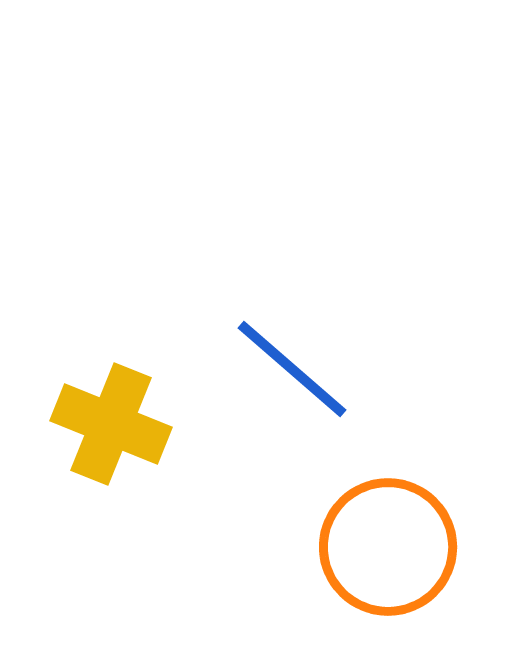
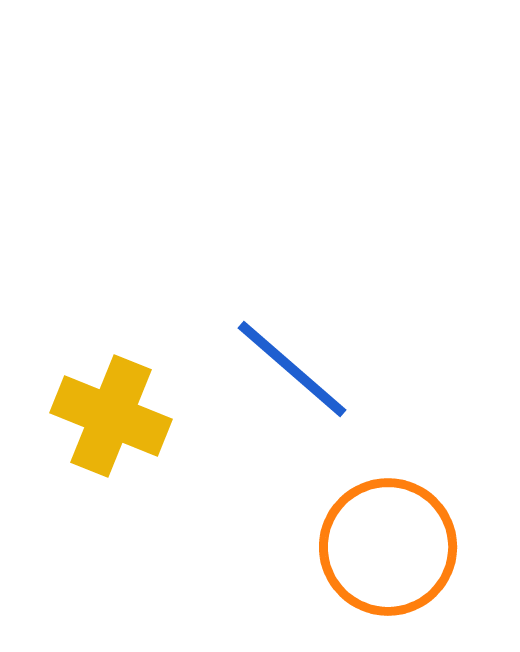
yellow cross: moved 8 px up
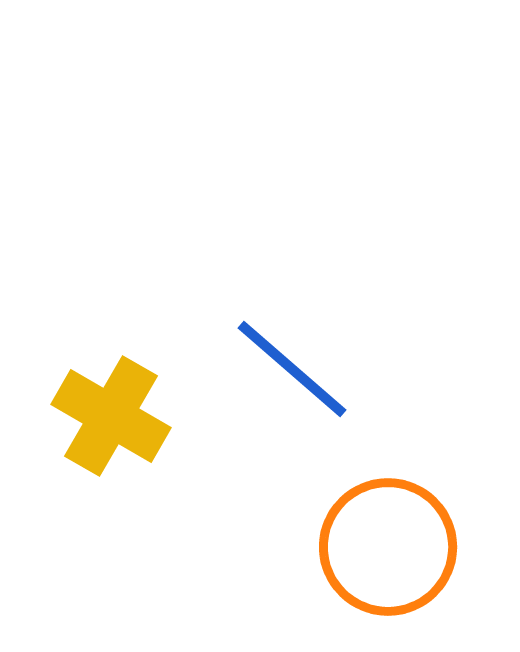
yellow cross: rotated 8 degrees clockwise
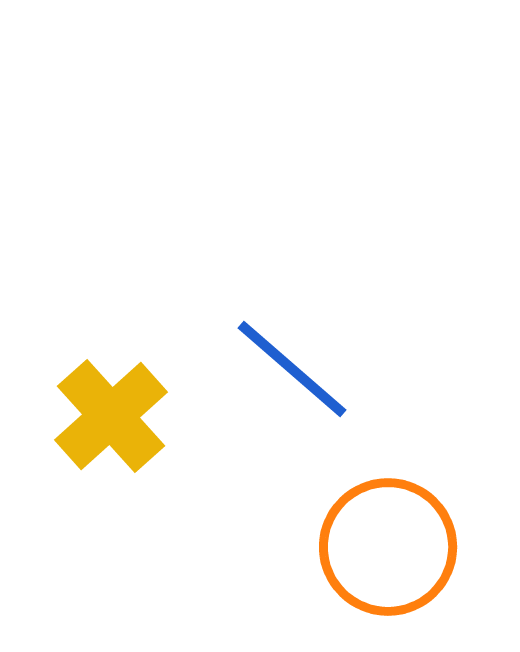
yellow cross: rotated 18 degrees clockwise
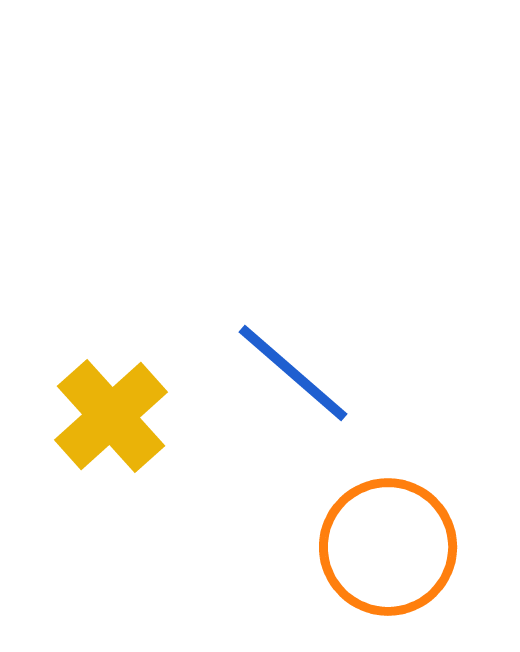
blue line: moved 1 px right, 4 px down
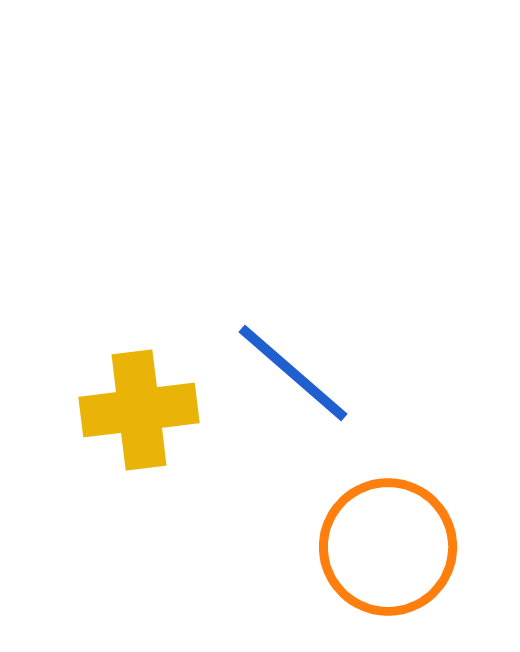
yellow cross: moved 28 px right, 6 px up; rotated 35 degrees clockwise
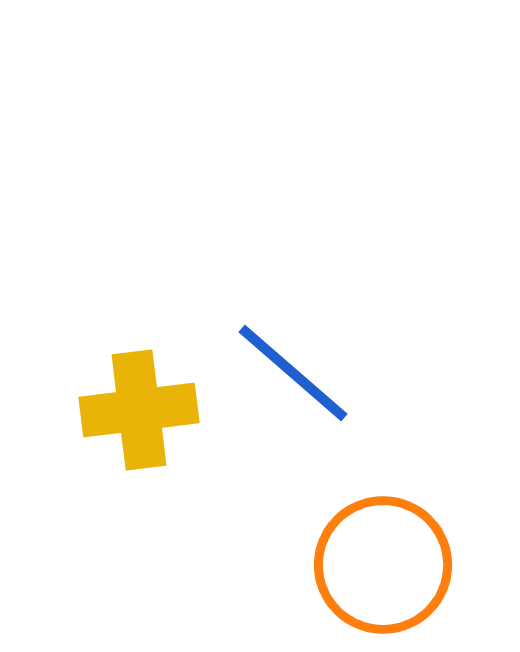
orange circle: moved 5 px left, 18 px down
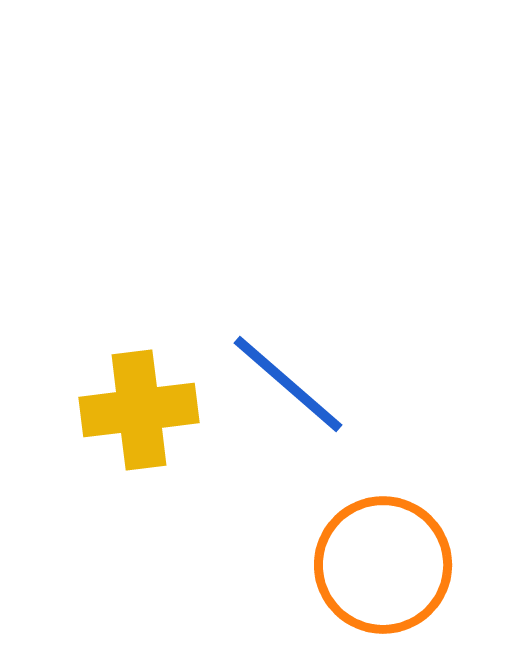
blue line: moved 5 px left, 11 px down
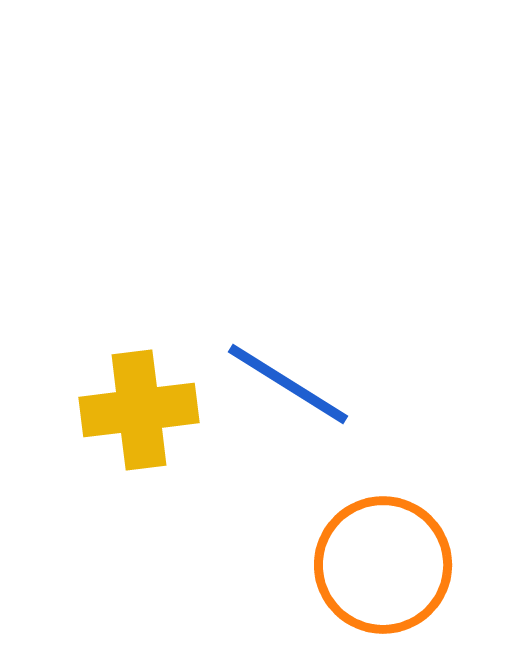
blue line: rotated 9 degrees counterclockwise
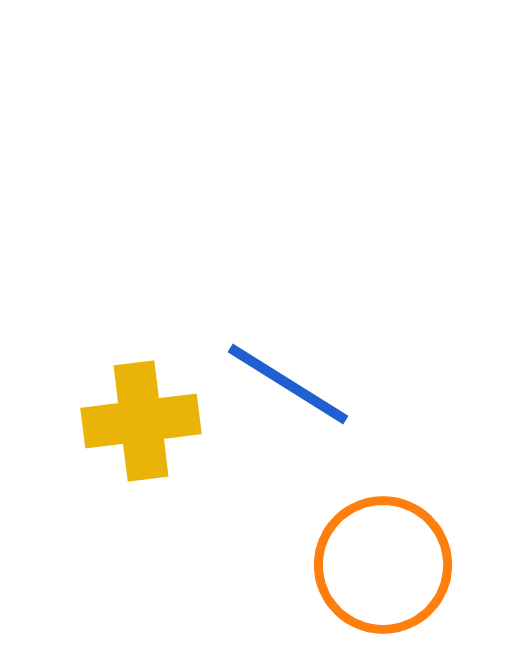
yellow cross: moved 2 px right, 11 px down
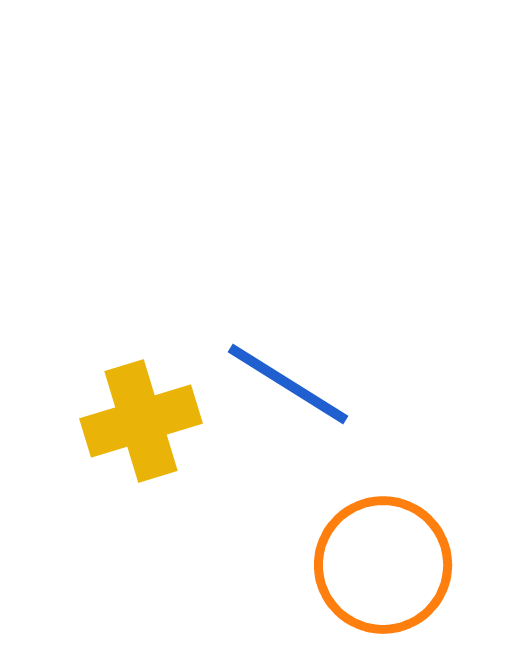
yellow cross: rotated 10 degrees counterclockwise
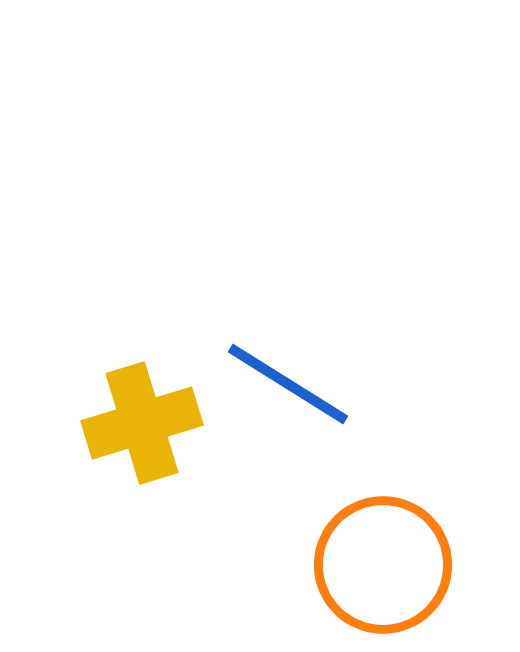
yellow cross: moved 1 px right, 2 px down
